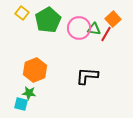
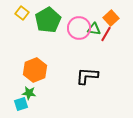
orange square: moved 2 px left, 1 px up
cyan square: rotated 32 degrees counterclockwise
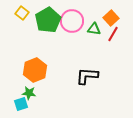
pink circle: moved 7 px left, 7 px up
red line: moved 7 px right
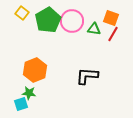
orange square: rotated 28 degrees counterclockwise
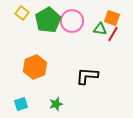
orange square: moved 1 px right
green triangle: moved 6 px right
orange hexagon: moved 3 px up
green star: moved 27 px right, 11 px down; rotated 24 degrees counterclockwise
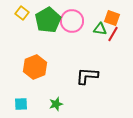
cyan square: rotated 16 degrees clockwise
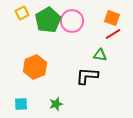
yellow square: rotated 24 degrees clockwise
green triangle: moved 26 px down
red line: rotated 28 degrees clockwise
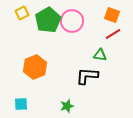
orange square: moved 3 px up
green star: moved 11 px right, 2 px down
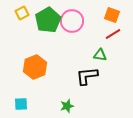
black L-shape: rotated 10 degrees counterclockwise
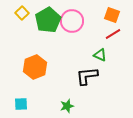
yellow square: rotated 16 degrees counterclockwise
green triangle: rotated 16 degrees clockwise
